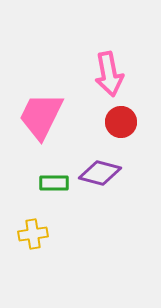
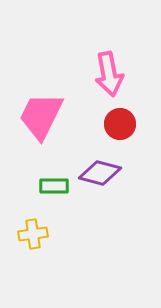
red circle: moved 1 px left, 2 px down
green rectangle: moved 3 px down
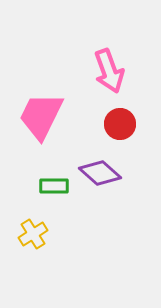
pink arrow: moved 3 px up; rotated 9 degrees counterclockwise
purple diamond: rotated 27 degrees clockwise
yellow cross: rotated 24 degrees counterclockwise
